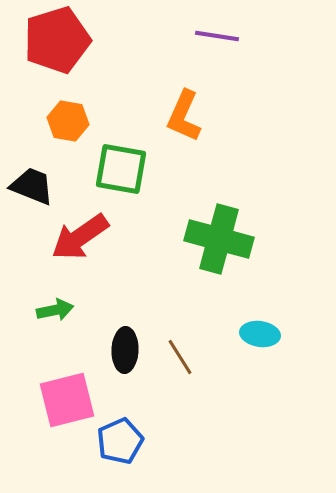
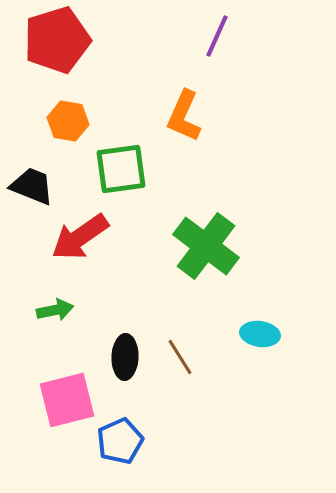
purple line: rotated 75 degrees counterclockwise
green square: rotated 18 degrees counterclockwise
green cross: moved 13 px left, 7 px down; rotated 22 degrees clockwise
black ellipse: moved 7 px down
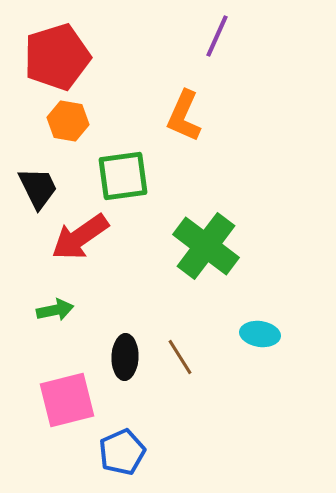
red pentagon: moved 17 px down
green square: moved 2 px right, 7 px down
black trapezoid: moved 6 px right, 2 px down; rotated 42 degrees clockwise
blue pentagon: moved 2 px right, 11 px down
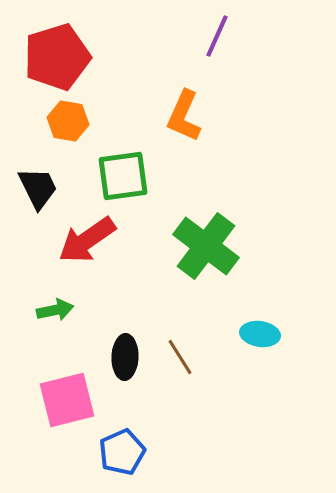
red arrow: moved 7 px right, 3 px down
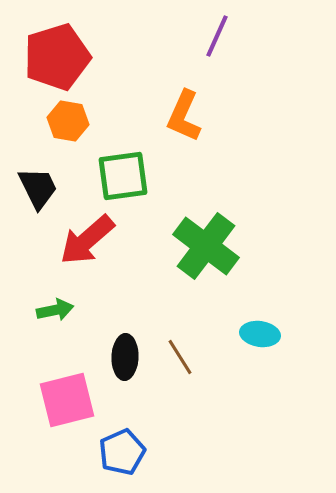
red arrow: rotated 6 degrees counterclockwise
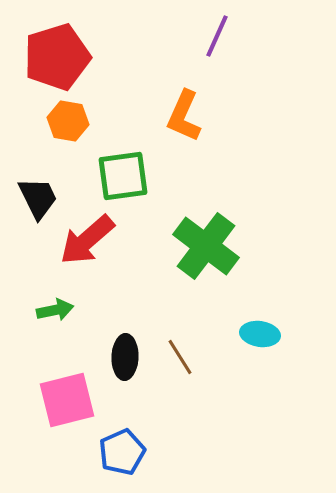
black trapezoid: moved 10 px down
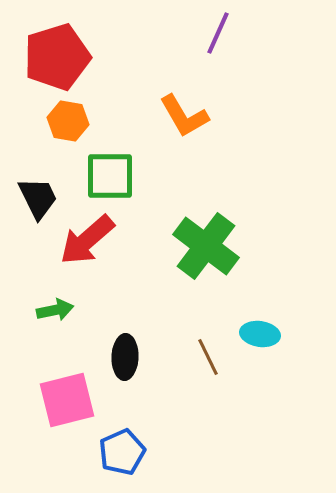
purple line: moved 1 px right, 3 px up
orange L-shape: rotated 54 degrees counterclockwise
green square: moved 13 px left; rotated 8 degrees clockwise
brown line: moved 28 px right; rotated 6 degrees clockwise
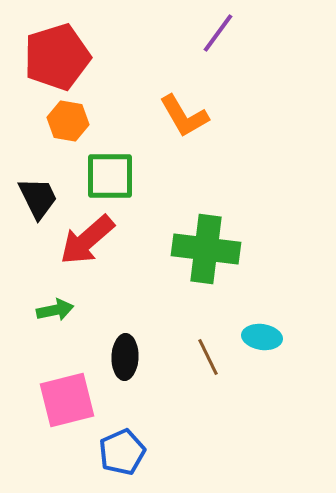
purple line: rotated 12 degrees clockwise
green cross: moved 3 px down; rotated 30 degrees counterclockwise
cyan ellipse: moved 2 px right, 3 px down
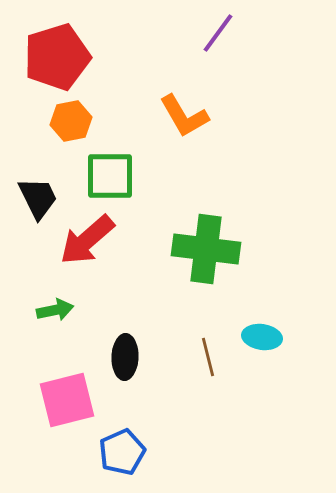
orange hexagon: moved 3 px right; rotated 21 degrees counterclockwise
brown line: rotated 12 degrees clockwise
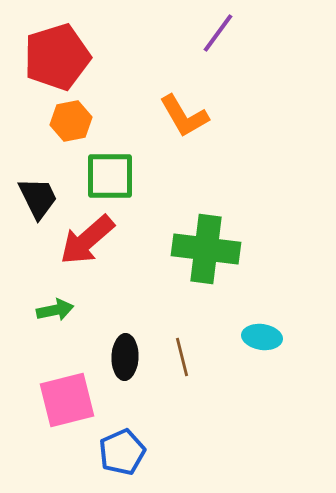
brown line: moved 26 px left
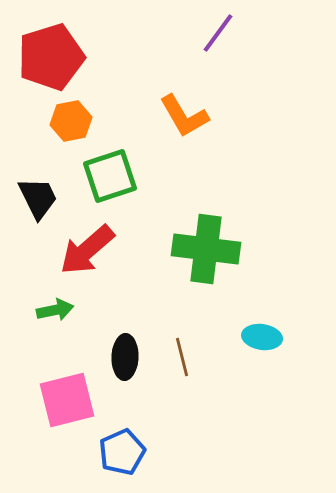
red pentagon: moved 6 px left
green square: rotated 18 degrees counterclockwise
red arrow: moved 10 px down
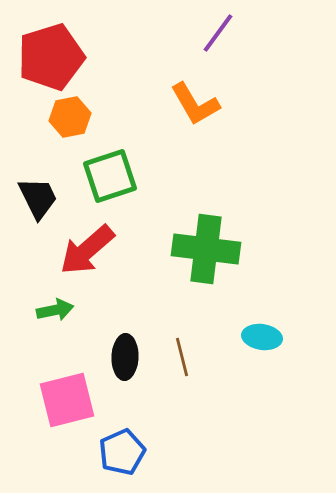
orange L-shape: moved 11 px right, 12 px up
orange hexagon: moved 1 px left, 4 px up
